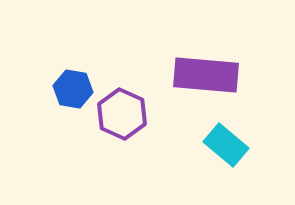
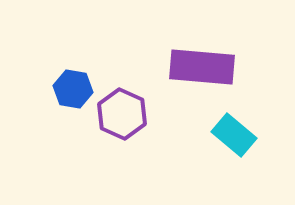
purple rectangle: moved 4 px left, 8 px up
cyan rectangle: moved 8 px right, 10 px up
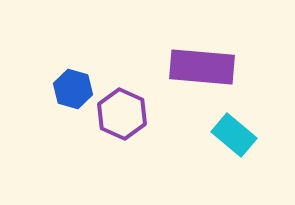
blue hexagon: rotated 6 degrees clockwise
